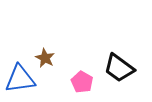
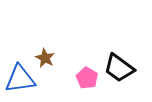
pink pentagon: moved 5 px right, 4 px up
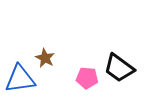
pink pentagon: rotated 25 degrees counterclockwise
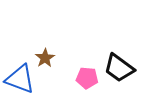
brown star: rotated 12 degrees clockwise
blue triangle: rotated 28 degrees clockwise
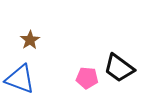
brown star: moved 15 px left, 18 px up
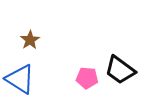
black trapezoid: moved 1 px right, 2 px down
blue triangle: rotated 12 degrees clockwise
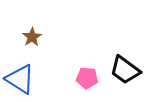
brown star: moved 2 px right, 3 px up
black trapezoid: moved 5 px right
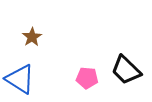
black trapezoid: moved 1 px right; rotated 8 degrees clockwise
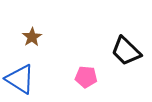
black trapezoid: moved 19 px up
pink pentagon: moved 1 px left, 1 px up
